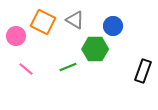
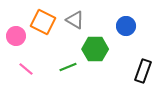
blue circle: moved 13 px right
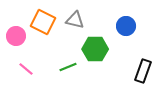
gray triangle: rotated 18 degrees counterclockwise
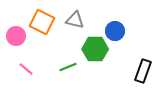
orange square: moved 1 px left
blue circle: moved 11 px left, 5 px down
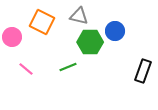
gray triangle: moved 4 px right, 4 px up
pink circle: moved 4 px left, 1 px down
green hexagon: moved 5 px left, 7 px up
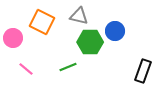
pink circle: moved 1 px right, 1 px down
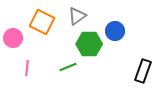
gray triangle: moved 2 px left; rotated 48 degrees counterclockwise
green hexagon: moved 1 px left, 2 px down
pink line: moved 1 px right, 1 px up; rotated 56 degrees clockwise
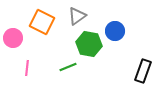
green hexagon: rotated 10 degrees clockwise
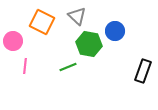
gray triangle: rotated 42 degrees counterclockwise
pink circle: moved 3 px down
pink line: moved 2 px left, 2 px up
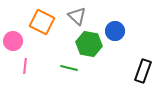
green line: moved 1 px right, 1 px down; rotated 36 degrees clockwise
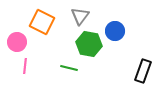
gray triangle: moved 3 px right; rotated 24 degrees clockwise
pink circle: moved 4 px right, 1 px down
